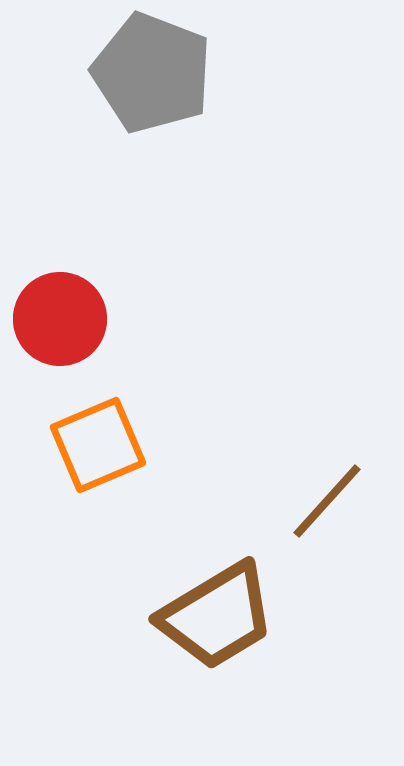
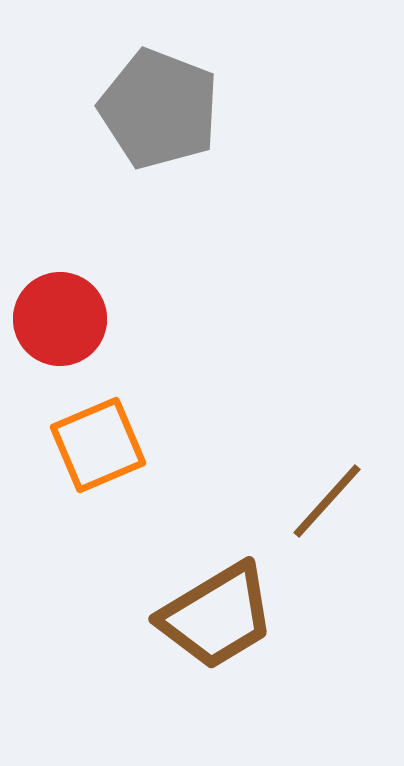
gray pentagon: moved 7 px right, 36 px down
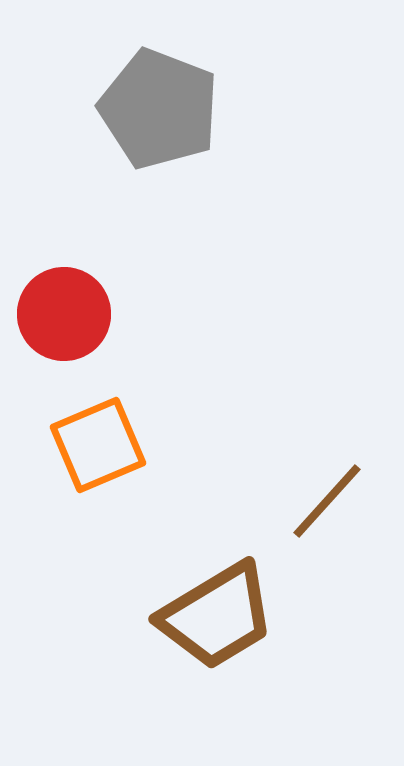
red circle: moved 4 px right, 5 px up
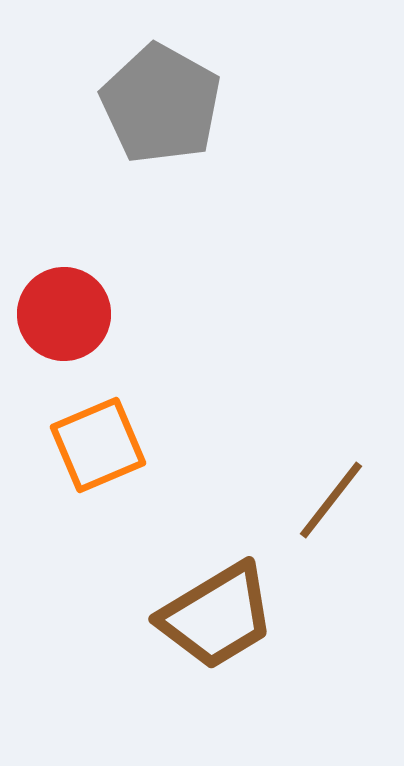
gray pentagon: moved 2 px right, 5 px up; rotated 8 degrees clockwise
brown line: moved 4 px right, 1 px up; rotated 4 degrees counterclockwise
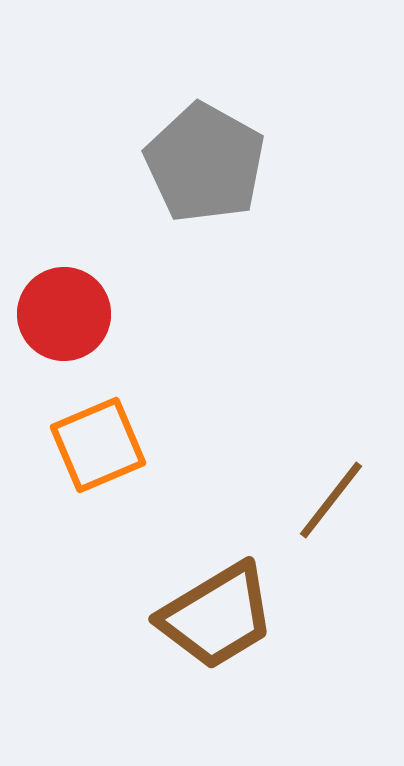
gray pentagon: moved 44 px right, 59 px down
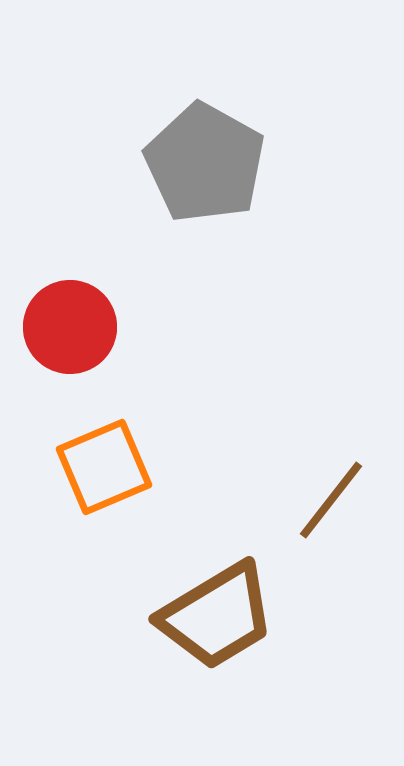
red circle: moved 6 px right, 13 px down
orange square: moved 6 px right, 22 px down
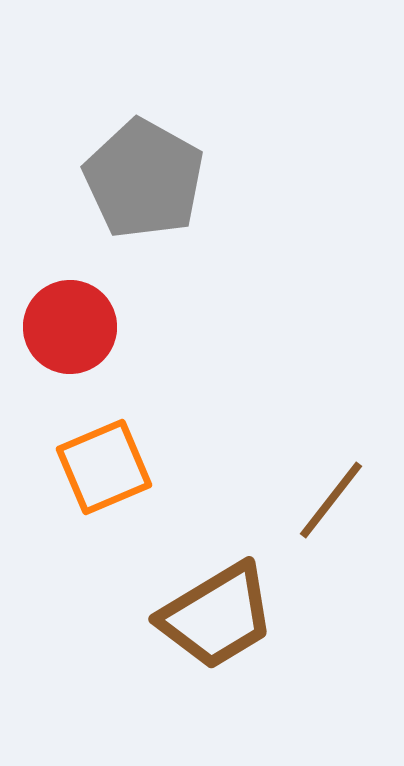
gray pentagon: moved 61 px left, 16 px down
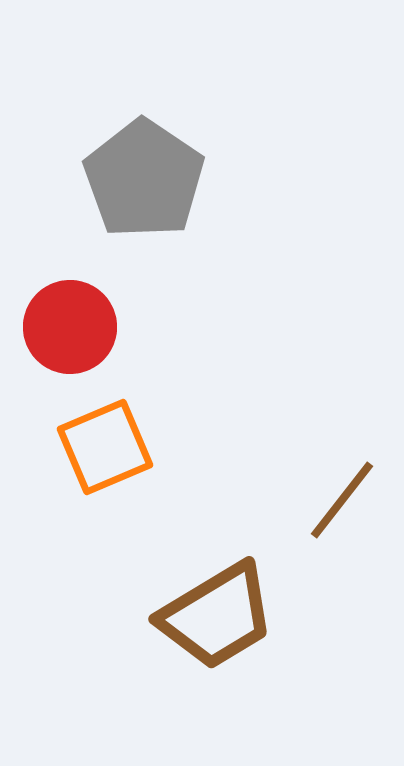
gray pentagon: rotated 5 degrees clockwise
orange square: moved 1 px right, 20 px up
brown line: moved 11 px right
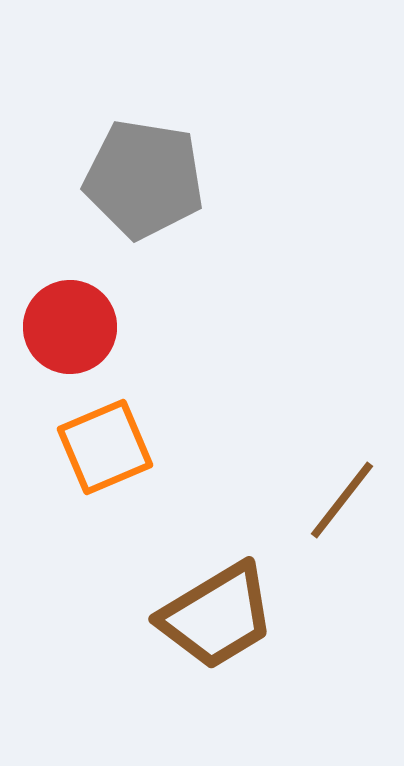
gray pentagon: rotated 25 degrees counterclockwise
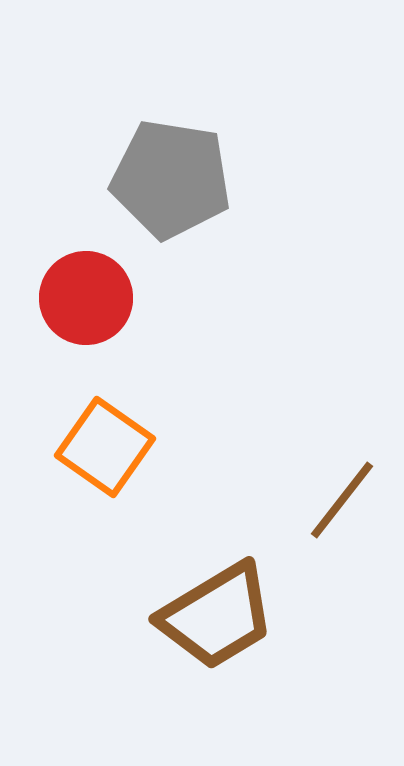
gray pentagon: moved 27 px right
red circle: moved 16 px right, 29 px up
orange square: rotated 32 degrees counterclockwise
